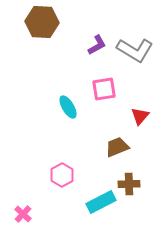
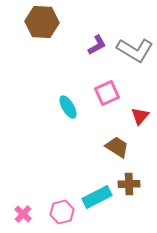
pink square: moved 3 px right, 4 px down; rotated 15 degrees counterclockwise
brown trapezoid: rotated 55 degrees clockwise
pink hexagon: moved 37 px down; rotated 15 degrees clockwise
cyan rectangle: moved 4 px left, 5 px up
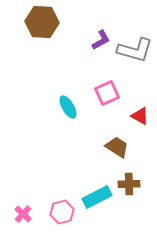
purple L-shape: moved 4 px right, 5 px up
gray L-shape: rotated 15 degrees counterclockwise
red triangle: rotated 42 degrees counterclockwise
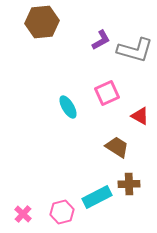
brown hexagon: rotated 8 degrees counterclockwise
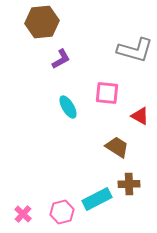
purple L-shape: moved 40 px left, 19 px down
pink square: rotated 30 degrees clockwise
cyan rectangle: moved 2 px down
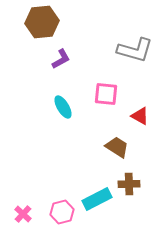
pink square: moved 1 px left, 1 px down
cyan ellipse: moved 5 px left
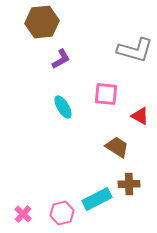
pink hexagon: moved 1 px down
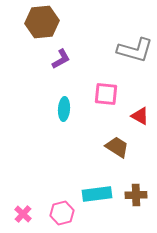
cyan ellipse: moved 1 px right, 2 px down; rotated 35 degrees clockwise
brown cross: moved 7 px right, 11 px down
cyan rectangle: moved 5 px up; rotated 20 degrees clockwise
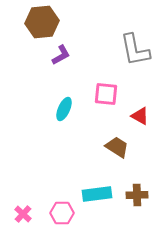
gray L-shape: rotated 63 degrees clockwise
purple L-shape: moved 4 px up
cyan ellipse: rotated 20 degrees clockwise
brown cross: moved 1 px right
pink hexagon: rotated 15 degrees clockwise
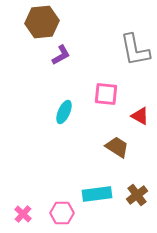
cyan ellipse: moved 3 px down
brown cross: rotated 35 degrees counterclockwise
